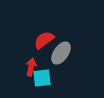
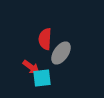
red semicircle: moved 1 px right, 1 px up; rotated 50 degrees counterclockwise
red arrow: rotated 114 degrees clockwise
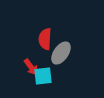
red arrow: rotated 18 degrees clockwise
cyan square: moved 1 px right, 2 px up
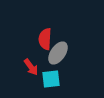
gray ellipse: moved 3 px left
cyan square: moved 8 px right, 3 px down
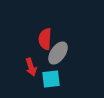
red arrow: rotated 18 degrees clockwise
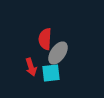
cyan square: moved 6 px up
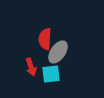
gray ellipse: moved 1 px up
cyan square: moved 1 px down
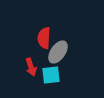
red semicircle: moved 1 px left, 1 px up
cyan square: moved 1 px down
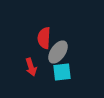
cyan square: moved 11 px right, 3 px up
